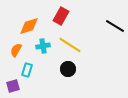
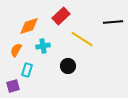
red rectangle: rotated 18 degrees clockwise
black line: moved 2 px left, 4 px up; rotated 36 degrees counterclockwise
yellow line: moved 12 px right, 6 px up
black circle: moved 3 px up
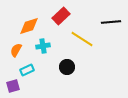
black line: moved 2 px left
black circle: moved 1 px left, 1 px down
cyan rectangle: rotated 48 degrees clockwise
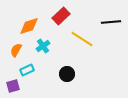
cyan cross: rotated 24 degrees counterclockwise
black circle: moved 7 px down
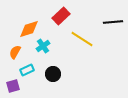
black line: moved 2 px right
orange diamond: moved 3 px down
orange semicircle: moved 1 px left, 2 px down
black circle: moved 14 px left
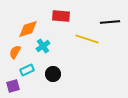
red rectangle: rotated 48 degrees clockwise
black line: moved 3 px left
orange diamond: moved 1 px left
yellow line: moved 5 px right; rotated 15 degrees counterclockwise
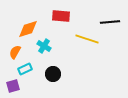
cyan cross: moved 1 px right; rotated 24 degrees counterclockwise
cyan rectangle: moved 2 px left, 1 px up
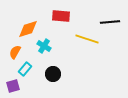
cyan rectangle: rotated 24 degrees counterclockwise
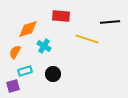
cyan rectangle: moved 2 px down; rotated 32 degrees clockwise
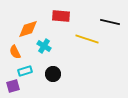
black line: rotated 18 degrees clockwise
orange semicircle: rotated 56 degrees counterclockwise
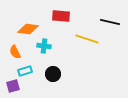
orange diamond: rotated 25 degrees clockwise
cyan cross: rotated 24 degrees counterclockwise
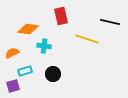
red rectangle: rotated 72 degrees clockwise
orange semicircle: moved 3 px left, 1 px down; rotated 88 degrees clockwise
